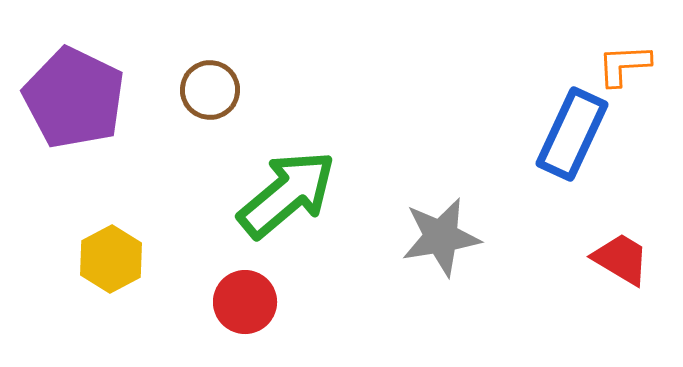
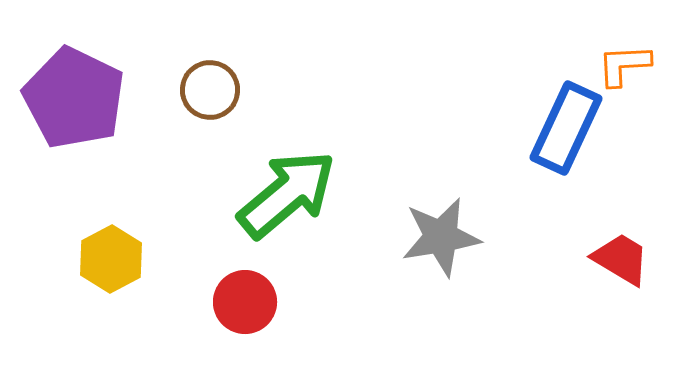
blue rectangle: moved 6 px left, 6 px up
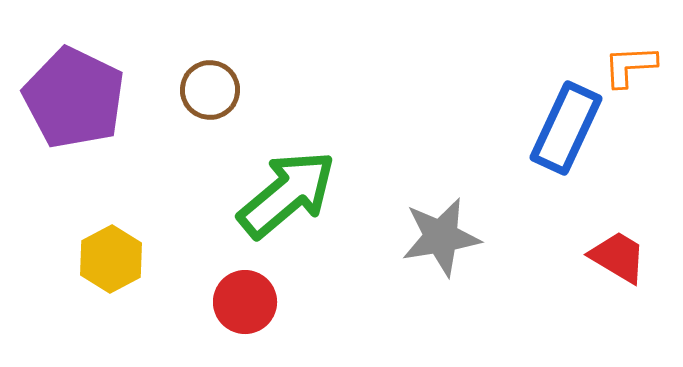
orange L-shape: moved 6 px right, 1 px down
red trapezoid: moved 3 px left, 2 px up
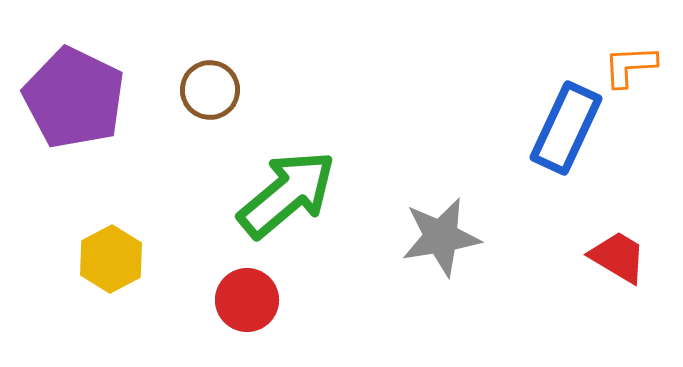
red circle: moved 2 px right, 2 px up
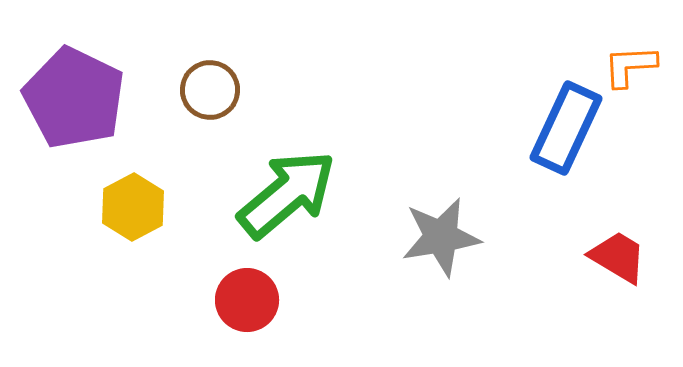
yellow hexagon: moved 22 px right, 52 px up
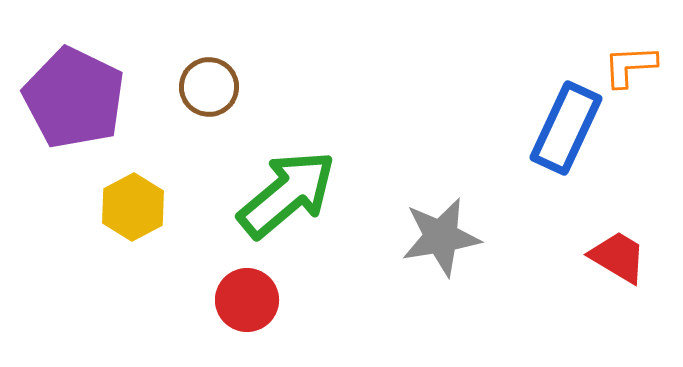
brown circle: moved 1 px left, 3 px up
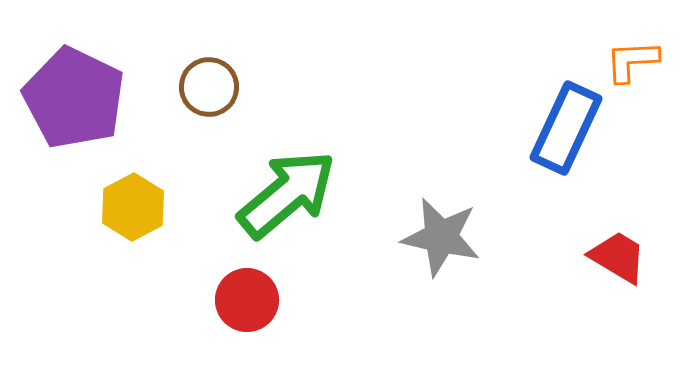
orange L-shape: moved 2 px right, 5 px up
gray star: rotated 22 degrees clockwise
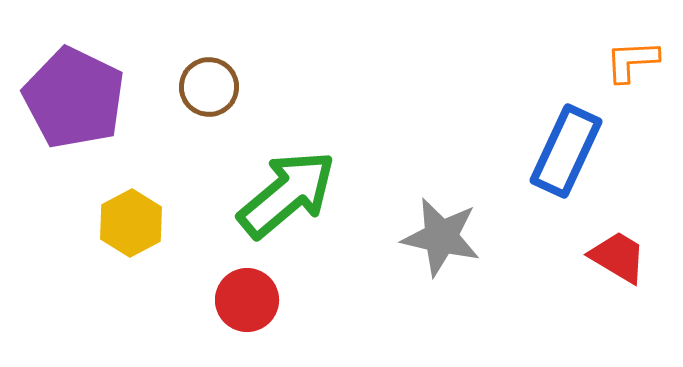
blue rectangle: moved 23 px down
yellow hexagon: moved 2 px left, 16 px down
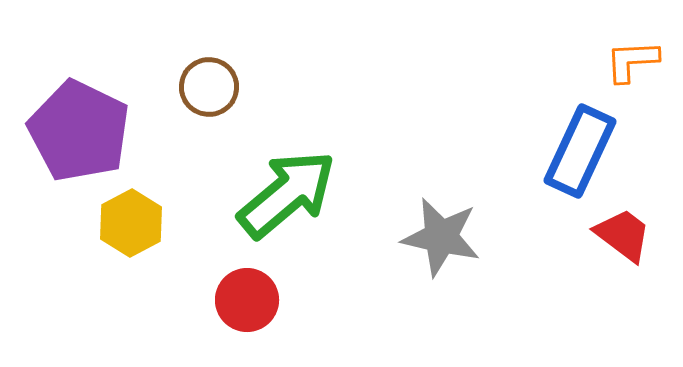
purple pentagon: moved 5 px right, 33 px down
blue rectangle: moved 14 px right
red trapezoid: moved 5 px right, 22 px up; rotated 6 degrees clockwise
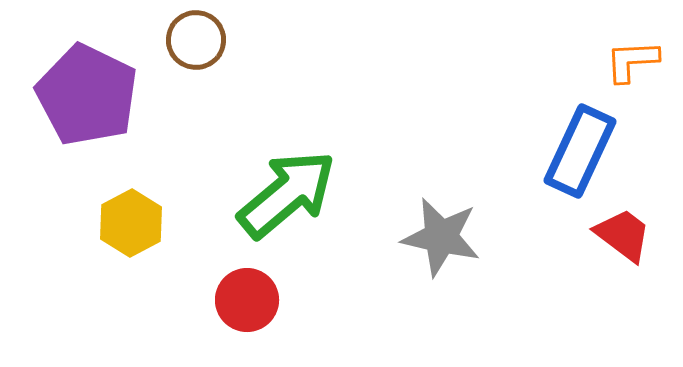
brown circle: moved 13 px left, 47 px up
purple pentagon: moved 8 px right, 36 px up
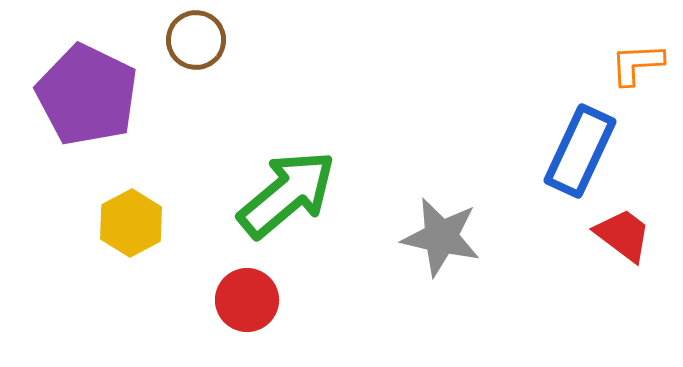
orange L-shape: moved 5 px right, 3 px down
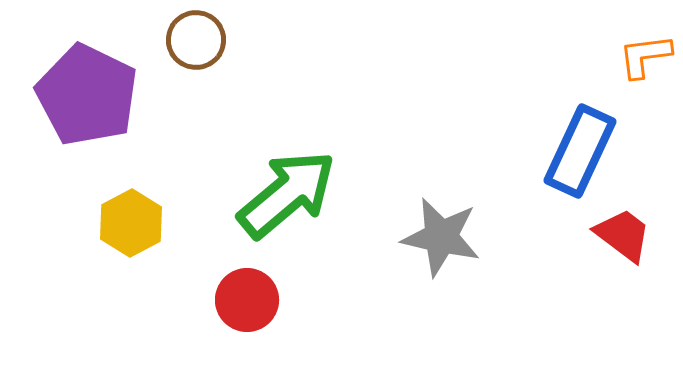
orange L-shape: moved 8 px right, 8 px up; rotated 4 degrees counterclockwise
